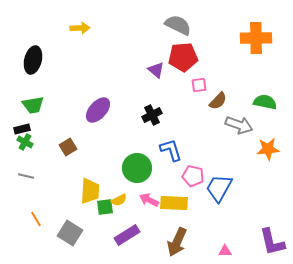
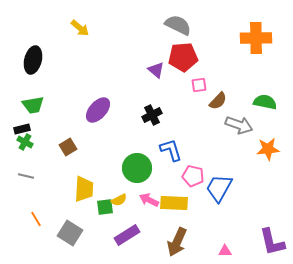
yellow arrow: rotated 42 degrees clockwise
yellow trapezoid: moved 6 px left, 2 px up
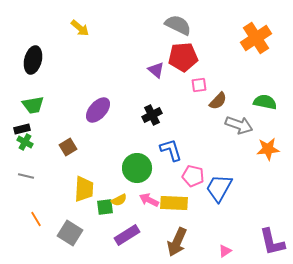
orange cross: rotated 32 degrees counterclockwise
pink triangle: rotated 32 degrees counterclockwise
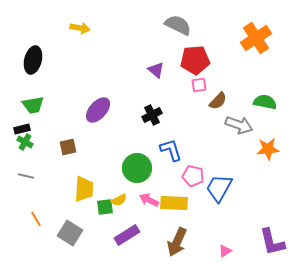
yellow arrow: rotated 30 degrees counterclockwise
red pentagon: moved 12 px right, 3 px down
brown square: rotated 18 degrees clockwise
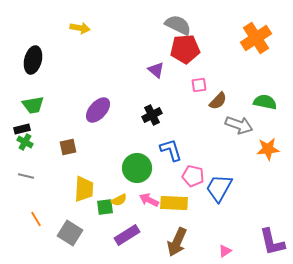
red pentagon: moved 10 px left, 11 px up
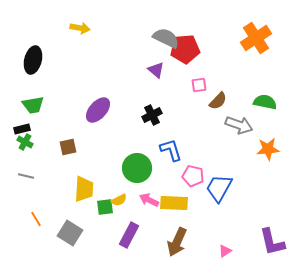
gray semicircle: moved 12 px left, 13 px down
purple rectangle: moved 2 px right; rotated 30 degrees counterclockwise
